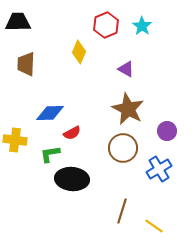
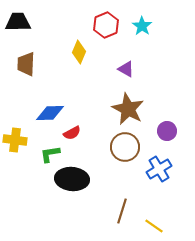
brown circle: moved 2 px right, 1 px up
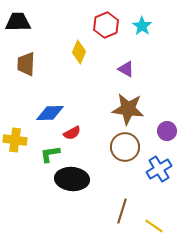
brown star: rotated 20 degrees counterclockwise
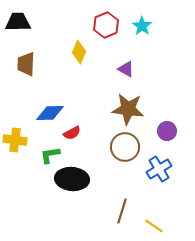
green L-shape: moved 1 px down
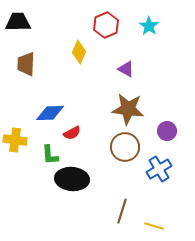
cyan star: moved 7 px right
green L-shape: rotated 85 degrees counterclockwise
yellow line: rotated 18 degrees counterclockwise
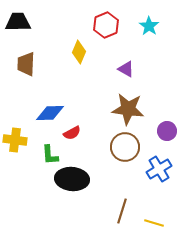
yellow line: moved 3 px up
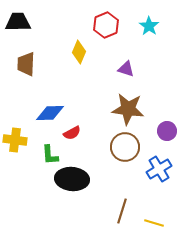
purple triangle: rotated 12 degrees counterclockwise
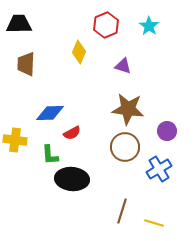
black trapezoid: moved 1 px right, 2 px down
purple triangle: moved 3 px left, 3 px up
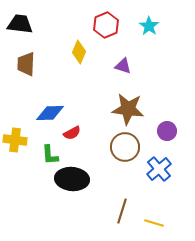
black trapezoid: moved 1 px right; rotated 8 degrees clockwise
blue cross: rotated 10 degrees counterclockwise
